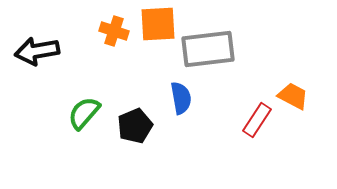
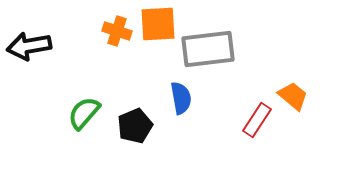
orange cross: moved 3 px right
black arrow: moved 8 px left, 5 px up
orange trapezoid: rotated 12 degrees clockwise
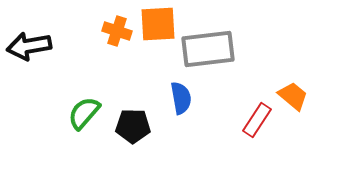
black pentagon: moved 2 px left; rotated 24 degrees clockwise
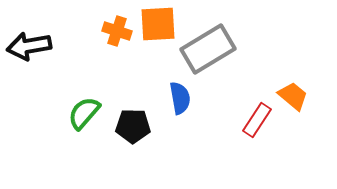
gray rectangle: rotated 24 degrees counterclockwise
blue semicircle: moved 1 px left
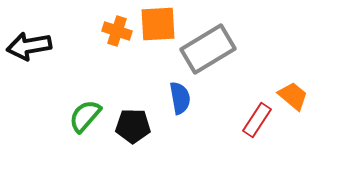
green semicircle: moved 1 px right, 3 px down
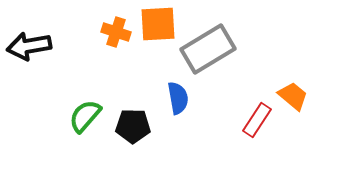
orange cross: moved 1 px left, 1 px down
blue semicircle: moved 2 px left
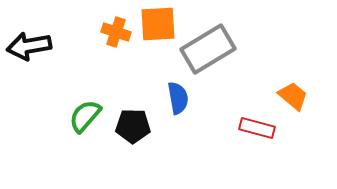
red rectangle: moved 8 px down; rotated 72 degrees clockwise
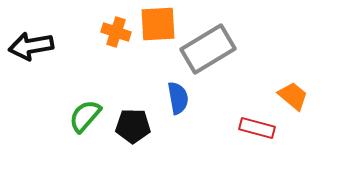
black arrow: moved 2 px right
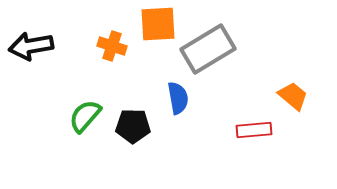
orange cross: moved 4 px left, 14 px down
red rectangle: moved 3 px left, 2 px down; rotated 20 degrees counterclockwise
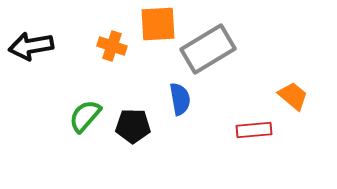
blue semicircle: moved 2 px right, 1 px down
